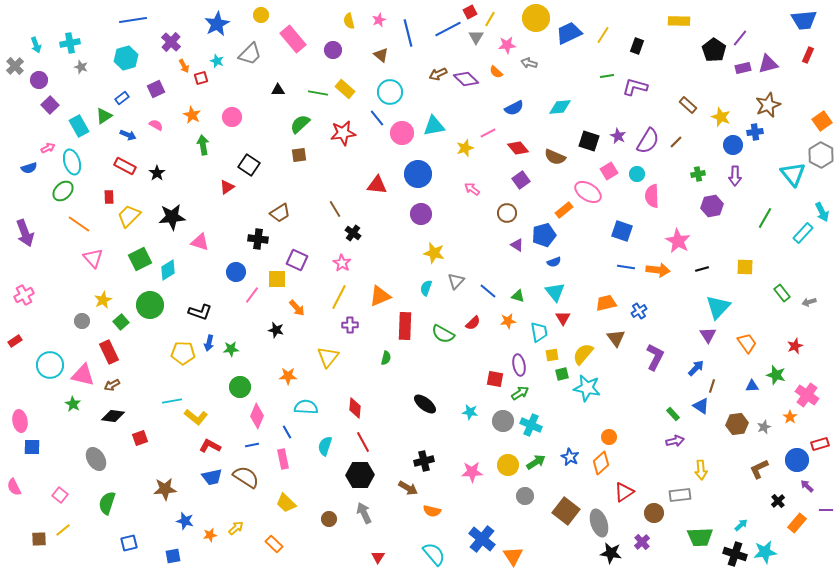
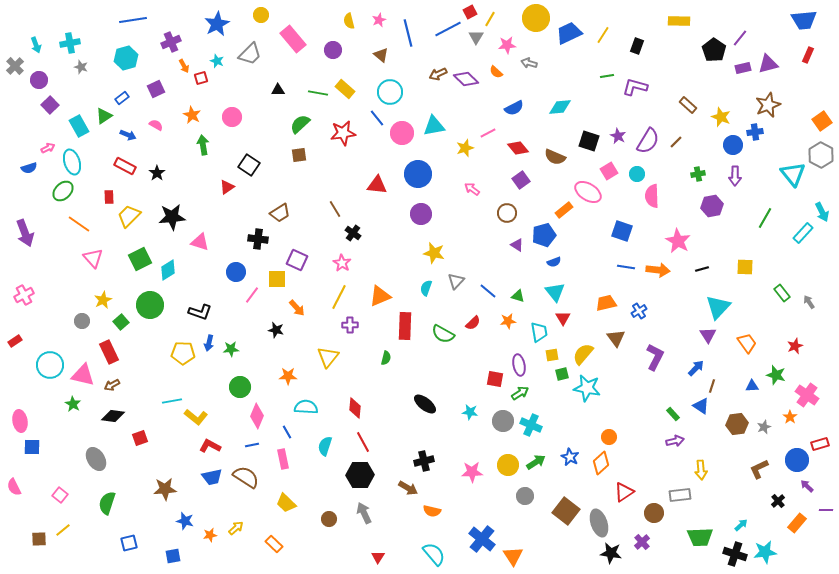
purple cross at (171, 42): rotated 24 degrees clockwise
gray arrow at (809, 302): rotated 72 degrees clockwise
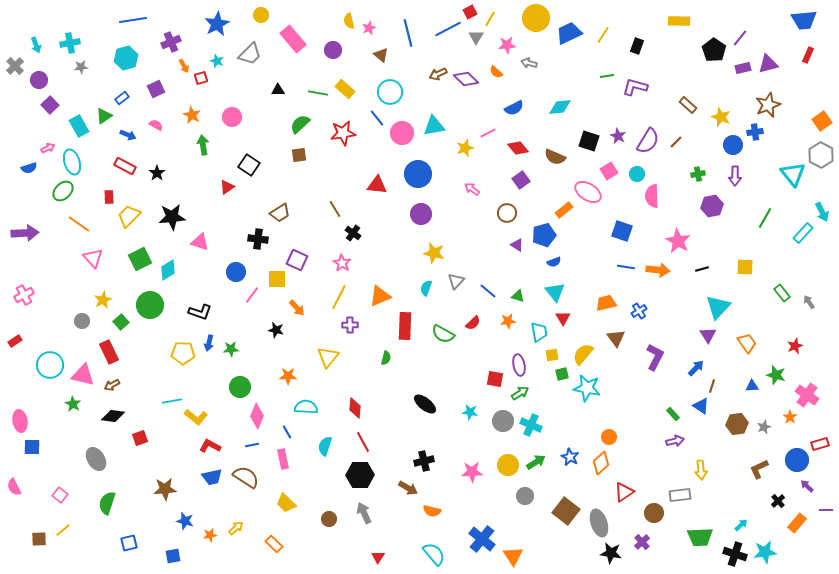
pink star at (379, 20): moved 10 px left, 8 px down
gray star at (81, 67): rotated 24 degrees counterclockwise
purple arrow at (25, 233): rotated 72 degrees counterclockwise
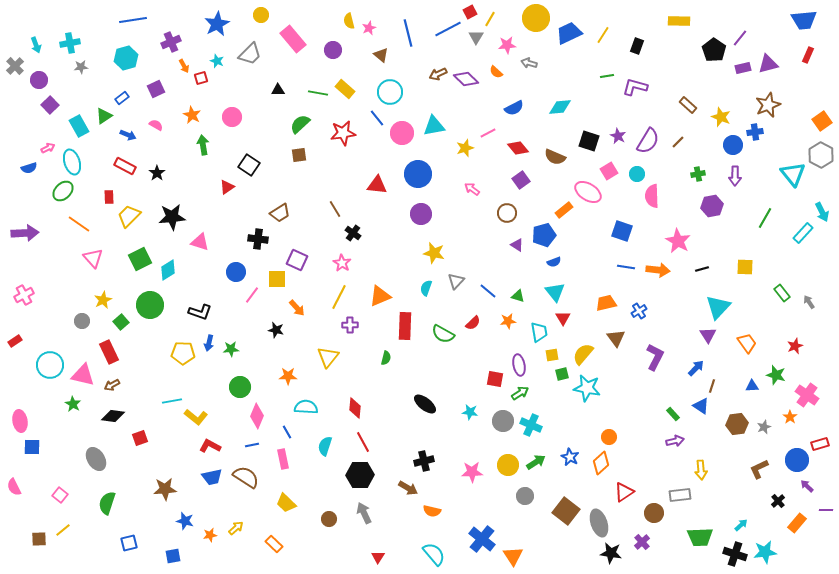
brown line at (676, 142): moved 2 px right
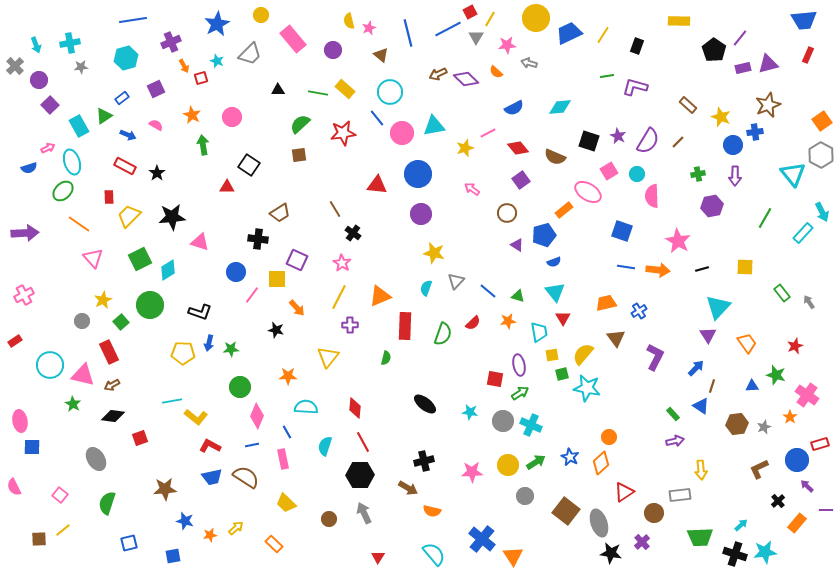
red triangle at (227, 187): rotated 35 degrees clockwise
green semicircle at (443, 334): rotated 100 degrees counterclockwise
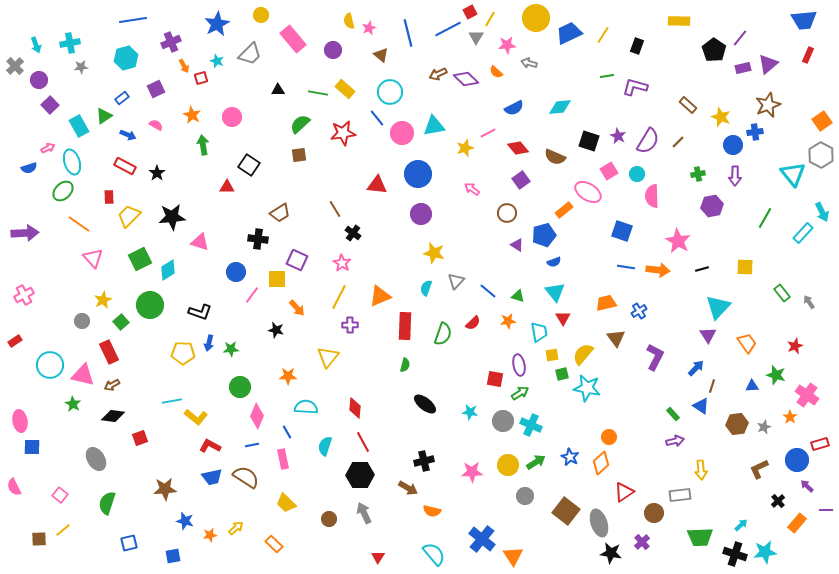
purple triangle at (768, 64): rotated 25 degrees counterclockwise
green semicircle at (386, 358): moved 19 px right, 7 px down
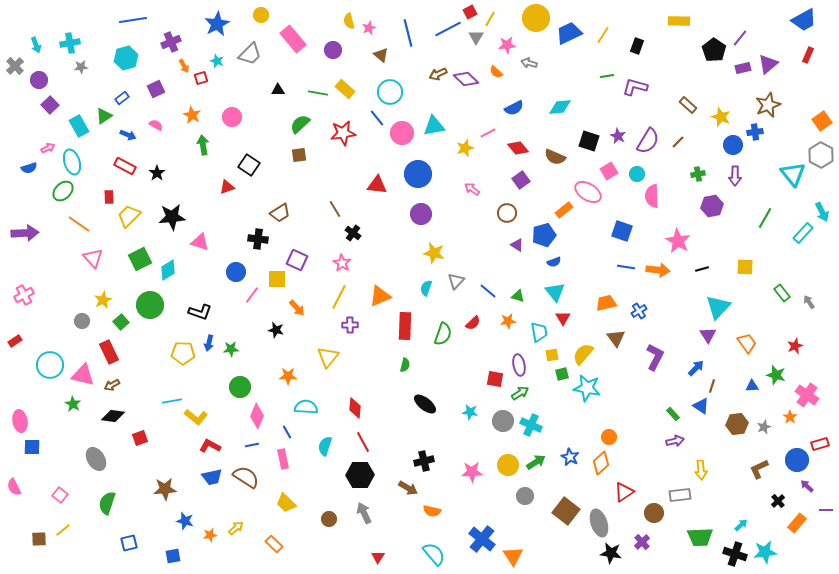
blue trapezoid at (804, 20): rotated 24 degrees counterclockwise
red triangle at (227, 187): rotated 21 degrees counterclockwise
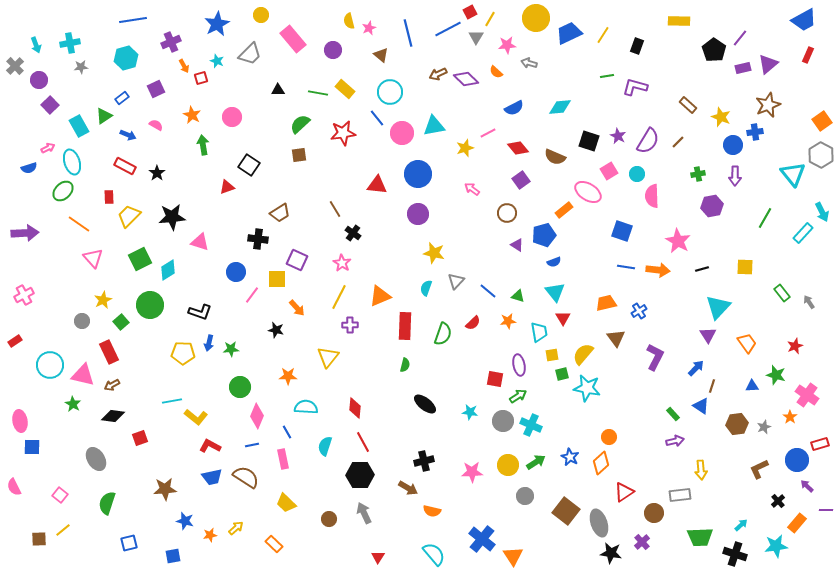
purple circle at (421, 214): moved 3 px left
green arrow at (520, 393): moved 2 px left, 3 px down
cyan star at (765, 552): moved 11 px right, 6 px up
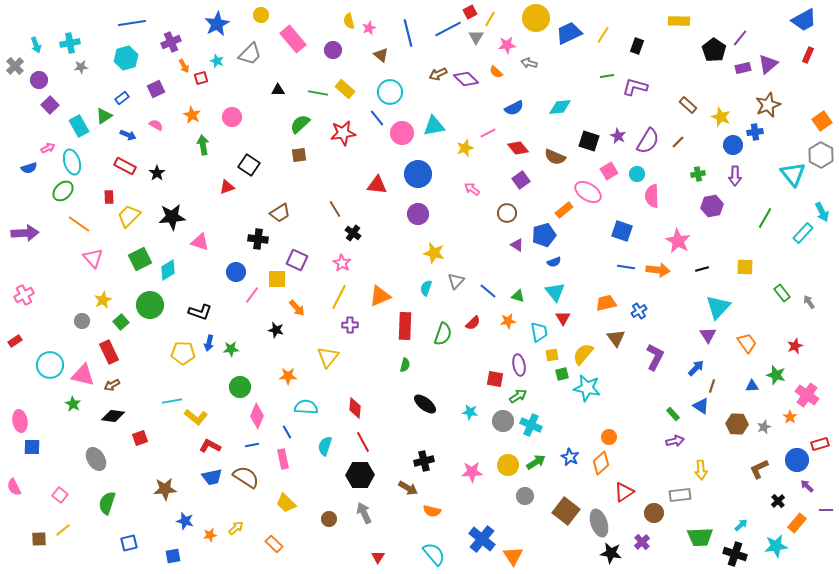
blue line at (133, 20): moved 1 px left, 3 px down
brown hexagon at (737, 424): rotated 10 degrees clockwise
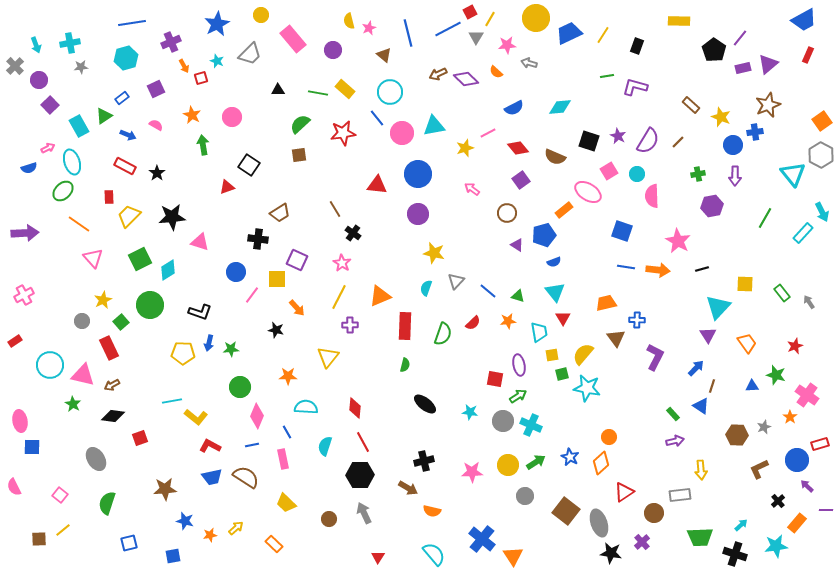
brown triangle at (381, 55): moved 3 px right
brown rectangle at (688, 105): moved 3 px right
yellow square at (745, 267): moved 17 px down
blue cross at (639, 311): moved 2 px left, 9 px down; rotated 35 degrees clockwise
red rectangle at (109, 352): moved 4 px up
brown hexagon at (737, 424): moved 11 px down
